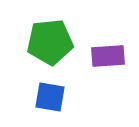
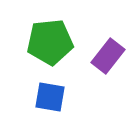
purple rectangle: rotated 48 degrees counterclockwise
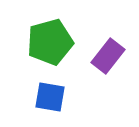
green pentagon: rotated 9 degrees counterclockwise
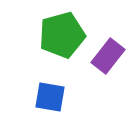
green pentagon: moved 12 px right, 7 px up
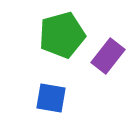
blue square: moved 1 px right, 1 px down
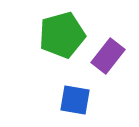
blue square: moved 24 px right, 2 px down
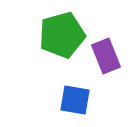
purple rectangle: moved 2 px left; rotated 60 degrees counterclockwise
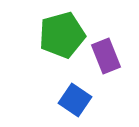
blue square: rotated 24 degrees clockwise
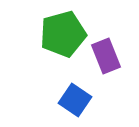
green pentagon: moved 1 px right, 1 px up
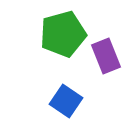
blue square: moved 9 px left, 1 px down
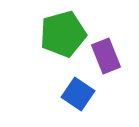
blue square: moved 12 px right, 7 px up
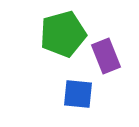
blue square: rotated 28 degrees counterclockwise
